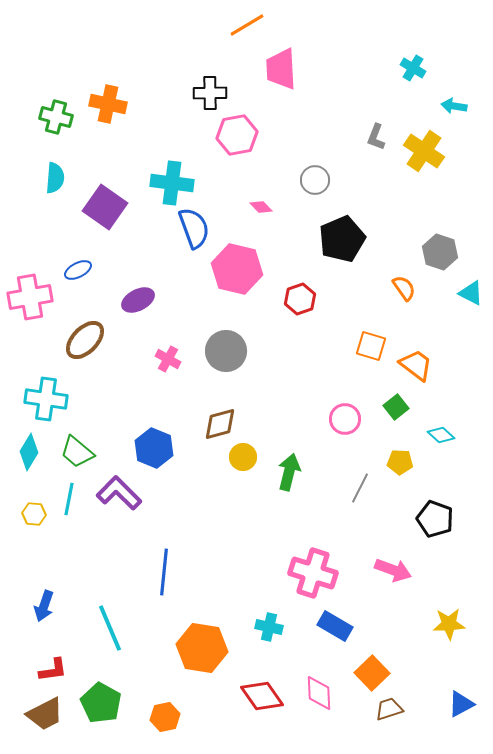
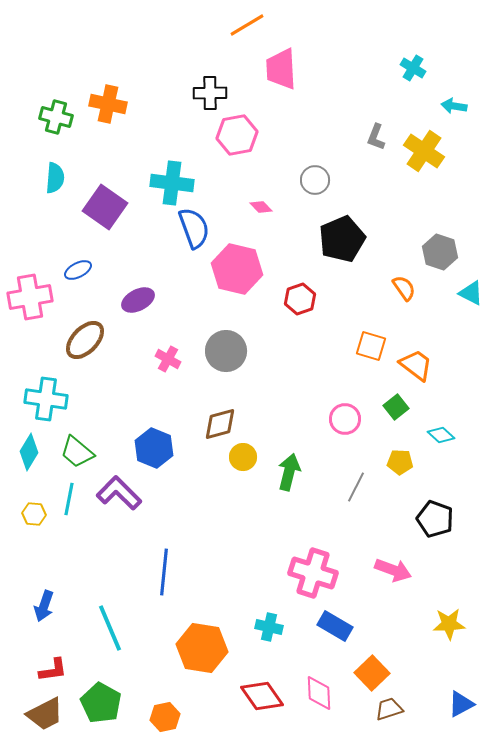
gray line at (360, 488): moved 4 px left, 1 px up
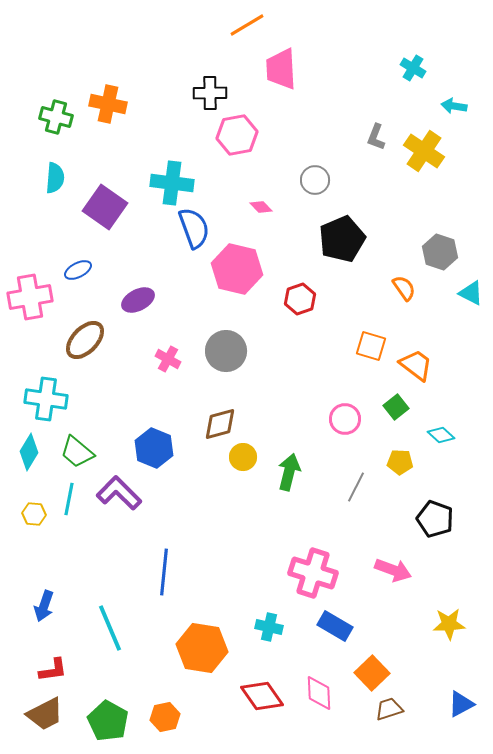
green pentagon at (101, 703): moved 7 px right, 18 px down
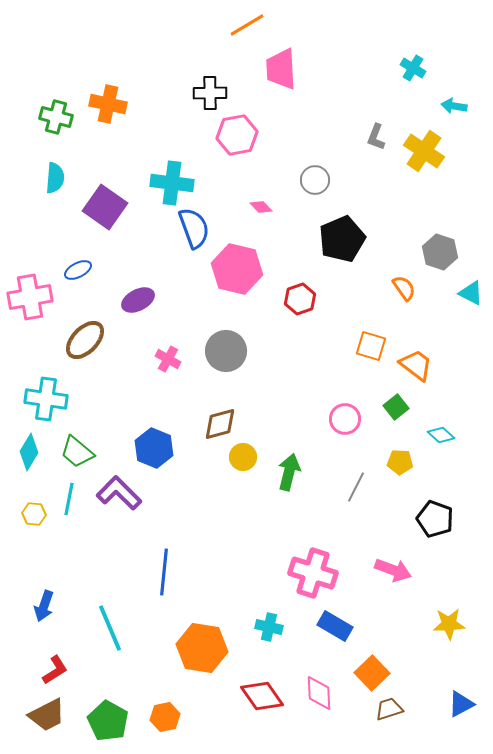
red L-shape at (53, 670): moved 2 px right; rotated 24 degrees counterclockwise
brown trapezoid at (45, 714): moved 2 px right, 1 px down
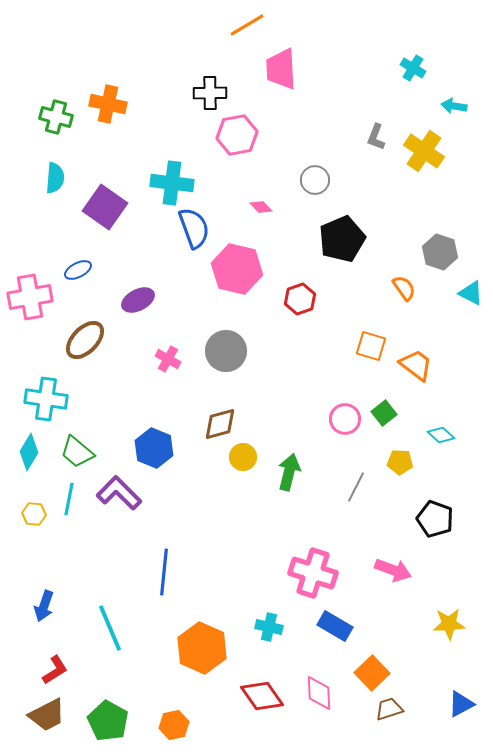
green square at (396, 407): moved 12 px left, 6 px down
orange hexagon at (202, 648): rotated 15 degrees clockwise
orange hexagon at (165, 717): moved 9 px right, 8 px down
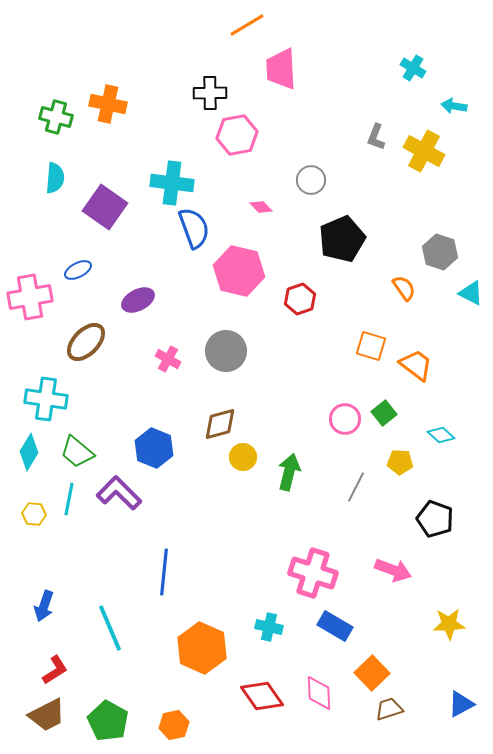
yellow cross at (424, 151): rotated 6 degrees counterclockwise
gray circle at (315, 180): moved 4 px left
pink hexagon at (237, 269): moved 2 px right, 2 px down
brown ellipse at (85, 340): moved 1 px right, 2 px down
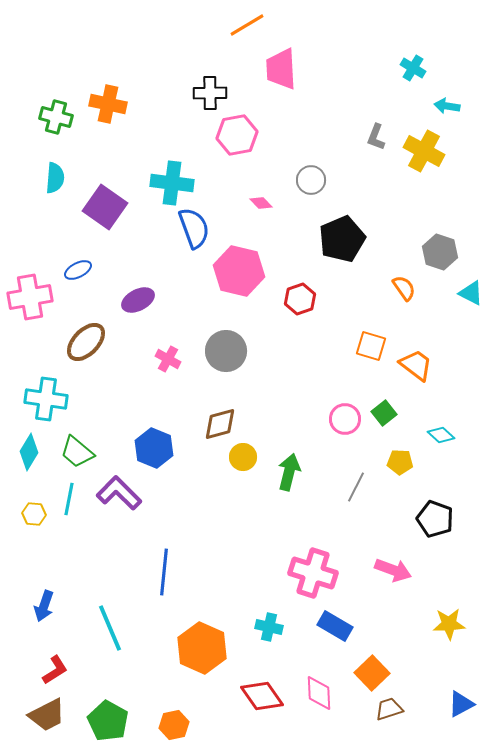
cyan arrow at (454, 106): moved 7 px left
pink diamond at (261, 207): moved 4 px up
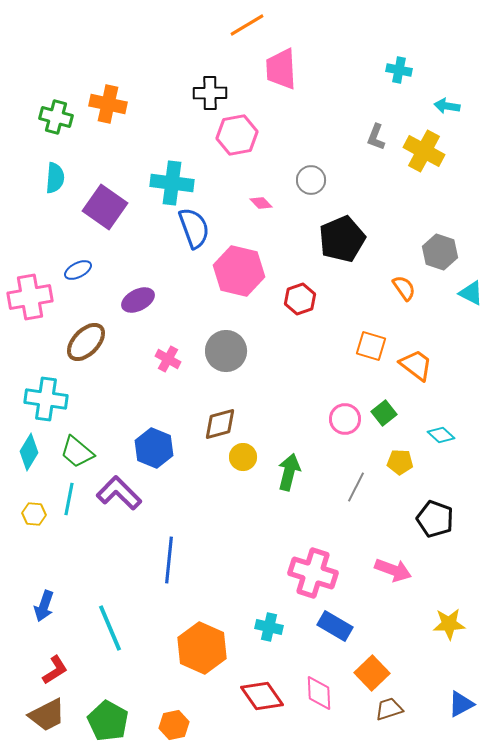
cyan cross at (413, 68): moved 14 px left, 2 px down; rotated 20 degrees counterclockwise
blue line at (164, 572): moved 5 px right, 12 px up
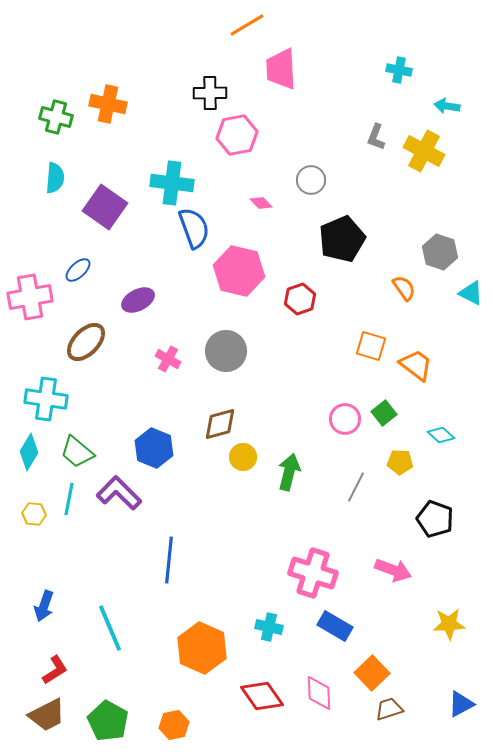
blue ellipse at (78, 270): rotated 16 degrees counterclockwise
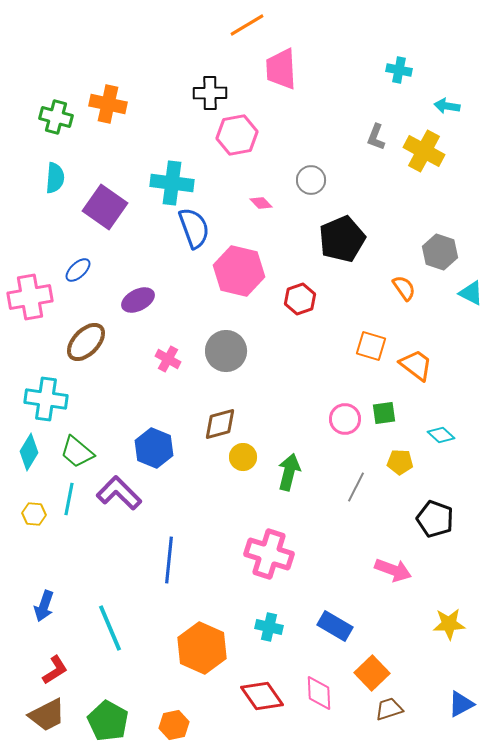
green square at (384, 413): rotated 30 degrees clockwise
pink cross at (313, 573): moved 44 px left, 19 px up
